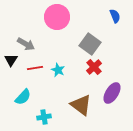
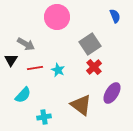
gray square: rotated 20 degrees clockwise
cyan semicircle: moved 2 px up
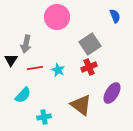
gray arrow: rotated 72 degrees clockwise
red cross: moved 5 px left; rotated 21 degrees clockwise
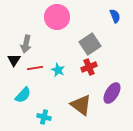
black triangle: moved 3 px right
cyan cross: rotated 24 degrees clockwise
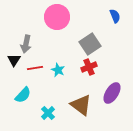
cyan cross: moved 4 px right, 4 px up; rotated 32 degrees clockwise
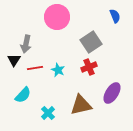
gray square: moved 1 px right, 2 px up
brown triangle: rotated 50 degrees counterclockwise
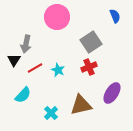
red line: rotated 21 degrees counterclockwise
cyan cross: moved 3 px right
